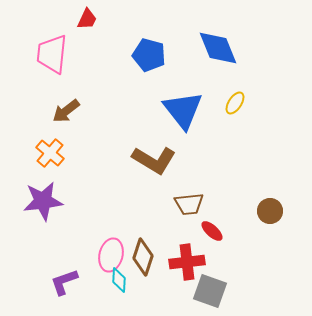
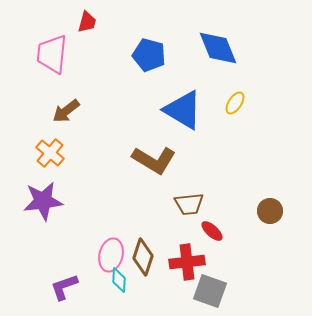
red trapezoid: moved 3 px down; rotated 10 degrees counterclockwise
blue triangle: rotated 21 degrees counterclockwise
purple L-shape: moved 5 px down
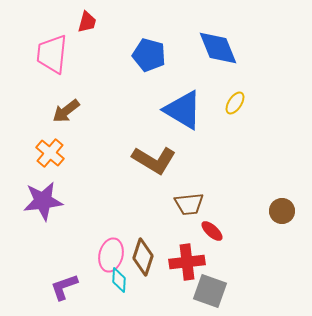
brown circle: moved 12 px right
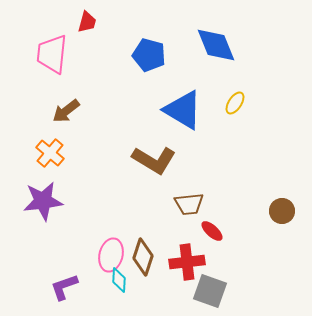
blue diamond: moved 2 px left, 3 px up
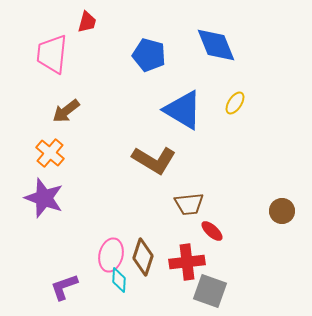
purple star: moved 1 px right, 3 px up; rotated 27 degrees clockwise
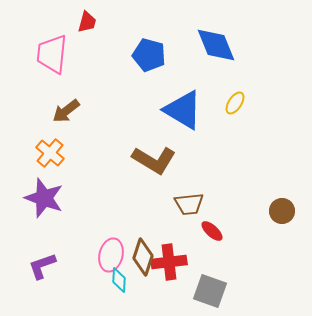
red cross: moved 18 px left
purple L-shape: moved 22 px left, 21 px up
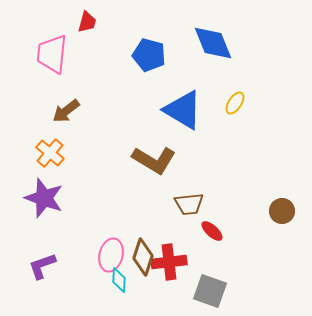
blue diamond: moved 3 px left, 2 px up
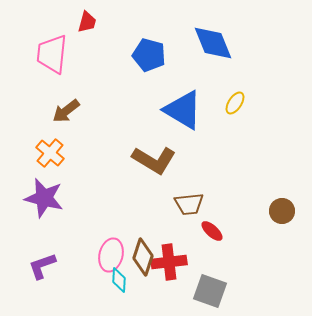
purple star: rotated 6 degrees counterclockwise
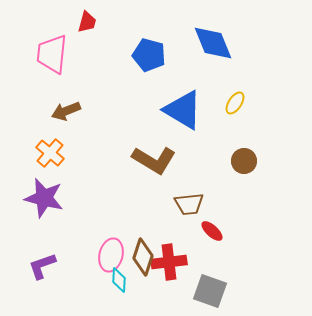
brown arrow: rotated 16 degrees clockwise
brown circle: moved 38 px left, 50 px up
